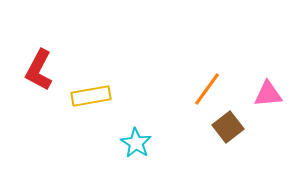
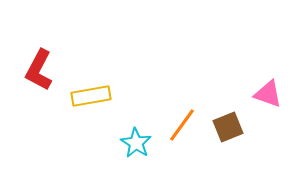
orange line: moved 25 px left, 36 px down
pink triangle: rotated 24 degrees clockwise
brown square: rotated 16 degrees clockwise
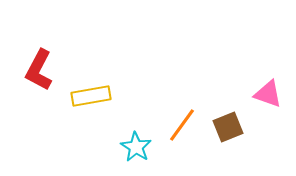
cyan star: moved 4 px down
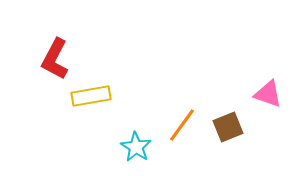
red L-shape: moved 16 px right, 11 px up
